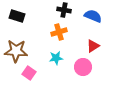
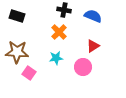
orange cross: rotated 28 degrees counterclockwise
brown star: moved 1 px right, 1 px down
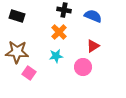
cyan star: moved 2 px up
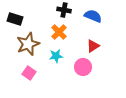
black rectangle: moved 2 px left, 3 px down
brown star: moved 11 px right, 8 px up; rotated 25 degrees counterclockwise
